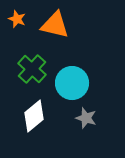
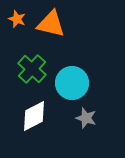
orange triangle: moved 4 px left, 1 px up
white diamond: rotated 12 degrees clockwise
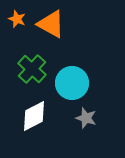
orange triangle: rotated 16 degrees clockwise
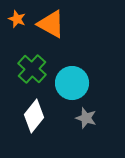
white diamond: rotated 24 degrees counterclockwise
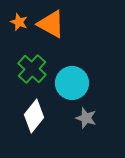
orange star: moved 2 px right, 3 px down
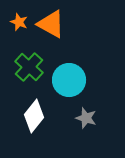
green cross: moved 3 px left, 2 px up
cyan circle: moved 3 px left, 3 px up
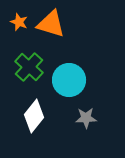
orange triangle: rotated 12 degrees counterclockwise
gray star: rotated 20 degrees counterclockwise
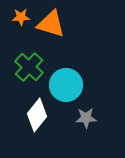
orange star: moved 2 px right, 5 px up; rotated 24 degrees counterclockwise
cyan circle: moved 3 px left, 5 px down
white diamond: moved 3 px right, 1 px up
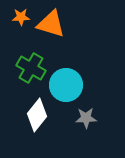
green cross: moved 2 px right, 1 px down; rotated 12 degrees counterclockwise
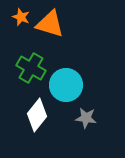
orange star: rotated 24 degrees clockwise
orange triangle: moved 1 px left
gray star: rotated 10 degrees clockwise
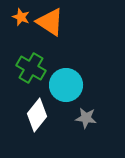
orange triangle: moved 2 px up; rotated 16 degrees clockwise
